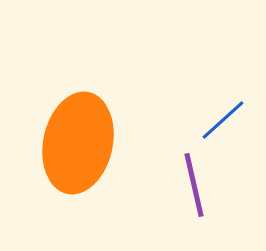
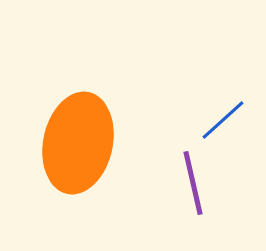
purple line: moved 1 px left, 2 px up
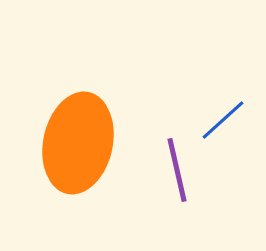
purple line: moved 16 px left, 13 px up
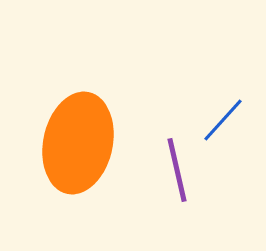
blue line: rotated 6 degrees counterclockwise
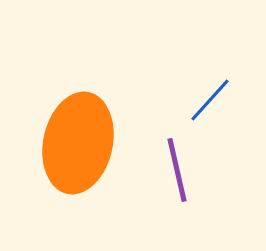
blue line: moved 13 px left, 20 px up
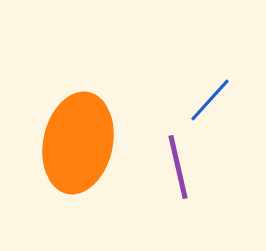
purple line: moved 1 px right, 3 px up
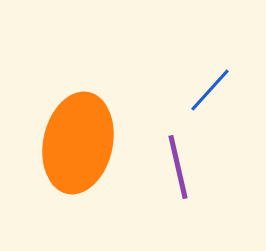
blue line: moved 10 px up
